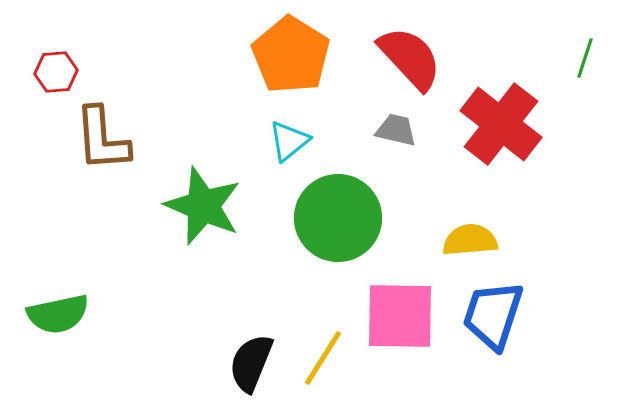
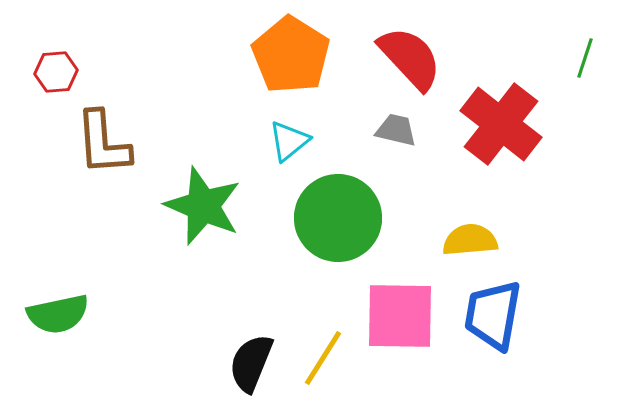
brown L-shape: moved 1 px right, 4 px down
blue trapezoid: rotated 8 degrees counterclockwise
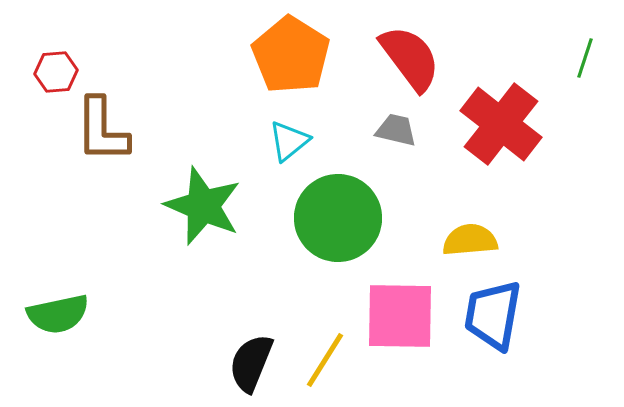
red semicircle: rotated 6 degrees clockwise
brown L-shape: moved 1 px left, 13 px up; rotated 4 degrees clockwise
yellow line: moved 2 px right, 2 px down
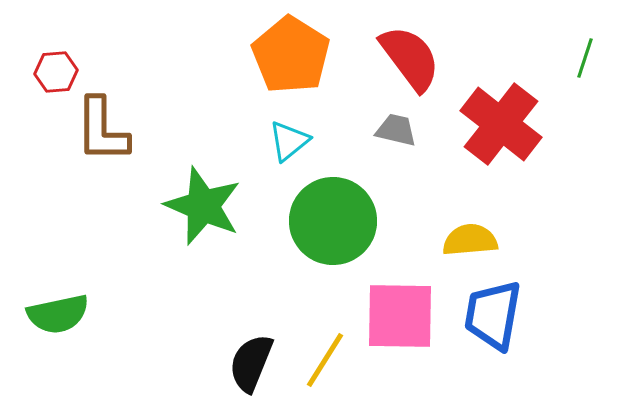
green circle: moved 5 px left, 3 px down
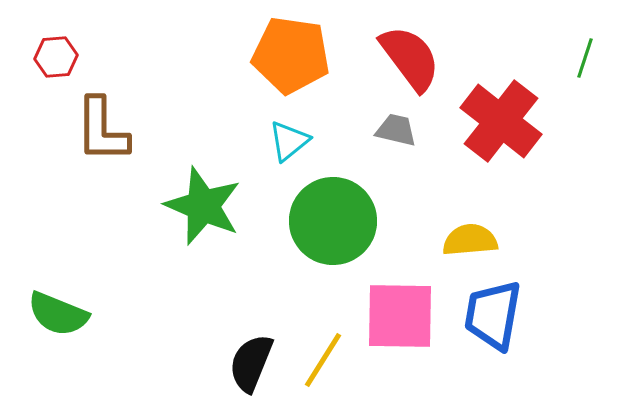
orange pentagon: rotated 24 degrees counterclockwise
red hexagon: moved 15 px up
red cross: moved 3 px up
green semicircle: rotated 34 degrees clockwise
yellow line: moved 2 px left
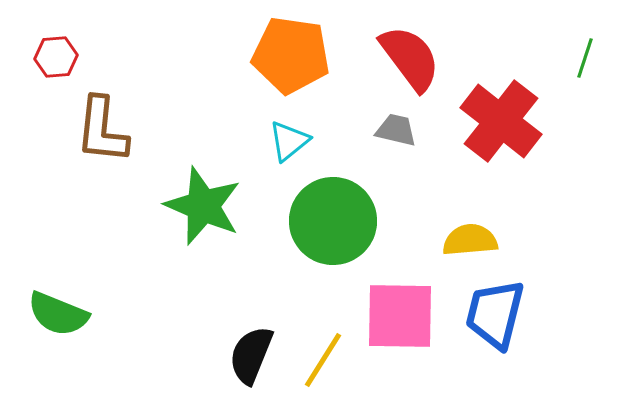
brown L-shape: rotated 6 degrees clockwise
blue trapezoid: moved 2 px right, 1 px up; rotated 4 degrees clockwise
black semicircle: moved 8 px up
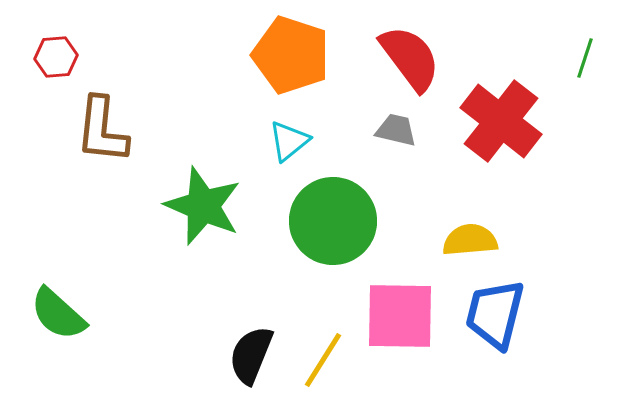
orange pentagon: rotated 10 degrees clockwise
green semicircle: rotated 20 degrees clockwise
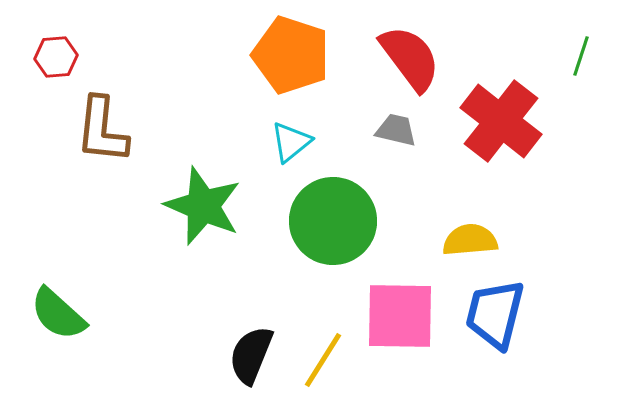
green line: moved 4 px left, 2 px up
cyan triangle: moved 2 px right, 1 px down
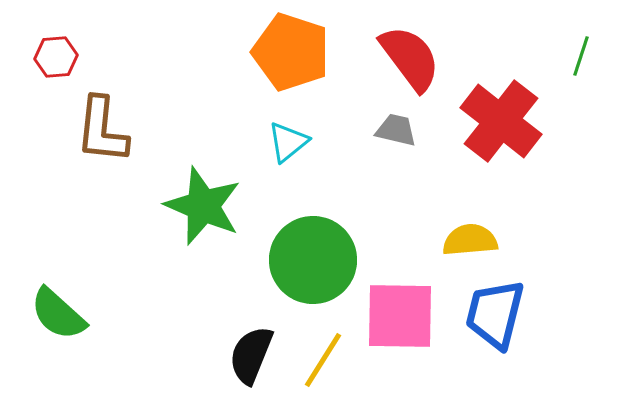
orange pentagon: moved 3 px up
cyan triangle: moved 3 px left
green circle: moved 20 px left, 39 px down
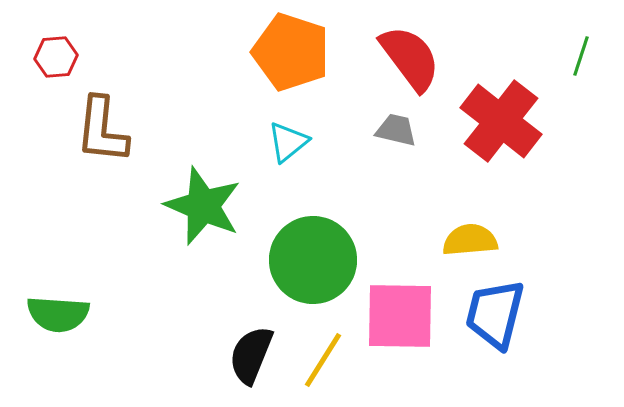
green semicircle: rotated 38 degrees counterclockwise
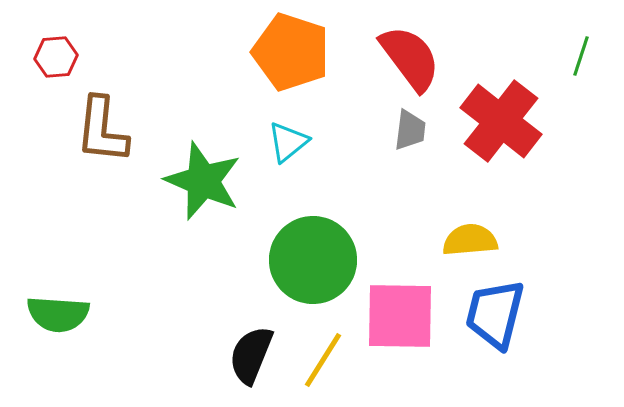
gray trapezoid: moved 14 px right; rotated 84 degrees clockwise
green star: moved 25 px up
